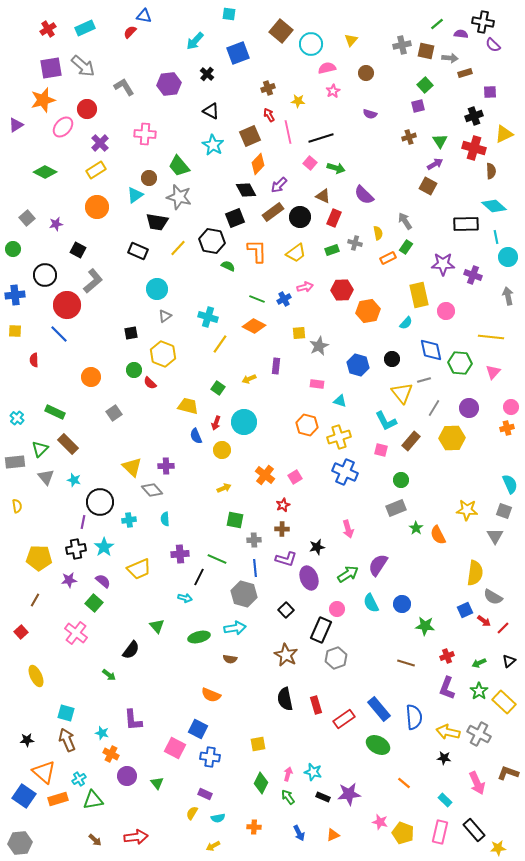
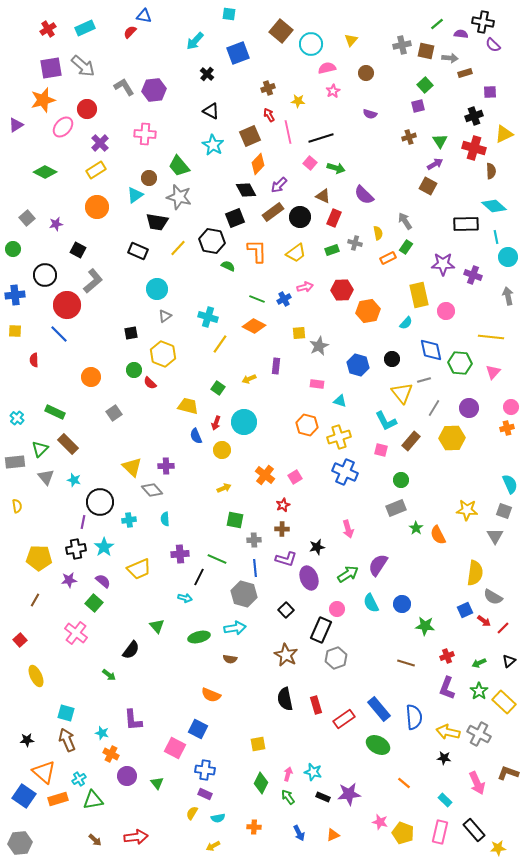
purple hexagon at (169, 84): moved 15 px left, 6 px down
red square at (21, 632): moved 1 px left, 8 px down
blue cross at (210, 757): moved 5 px left, 13 px down
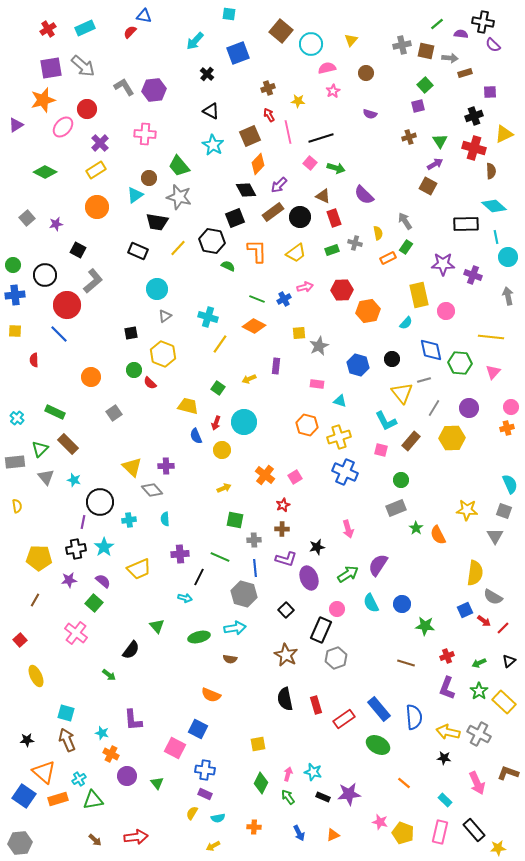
red rectangle at (334, 218): rotated 42 degrees counterclockwise
green circle at (13, 249): moved 16 px down
green line at (217, 559): moved 3 px right, 2 px up
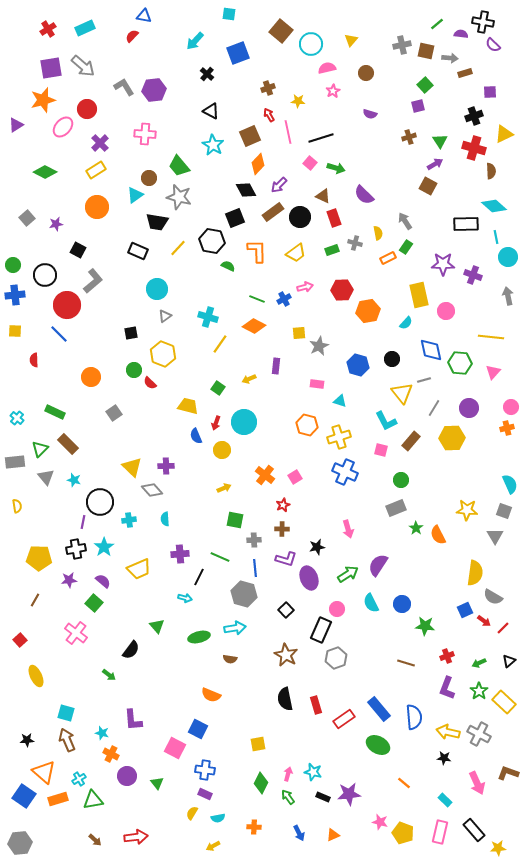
red semicircle at (130, 32): moved 2 px right, 4 px down
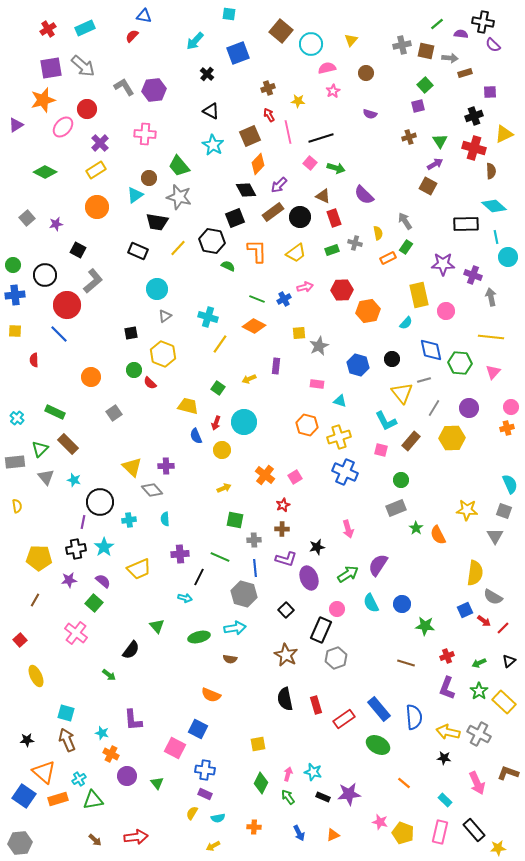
gray arrow at (508, 296): moved 17 px left, 1 px down
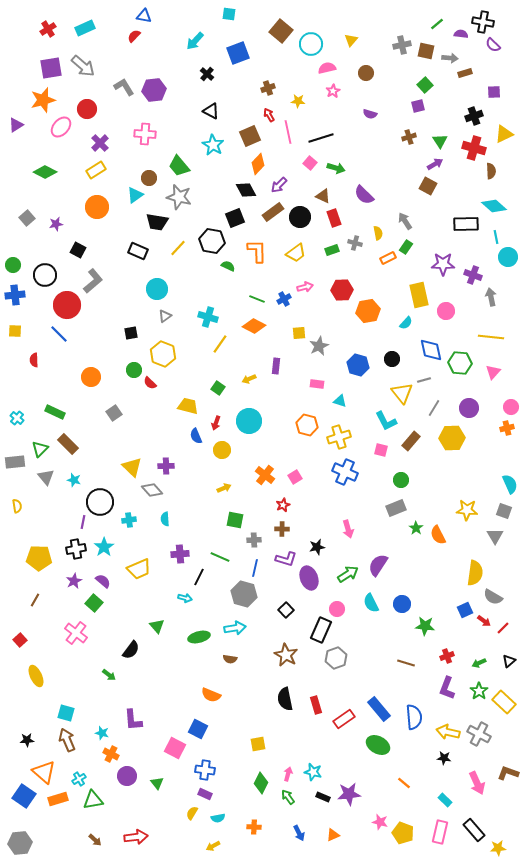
red semicircle at (132, 36): moved 2 px right
purple square at (490, 92): moved 4 px right
pink ellipse at (63, 127): moved 2 px left
cyan circle at (244, 422): moved 5 px right, 1 px up
blue line at (255, 568): rotated 18 degrees clockwise
purple star at (69, 580): moved 5 px right, 1 px down; rotated 21 degrees counterclockwise
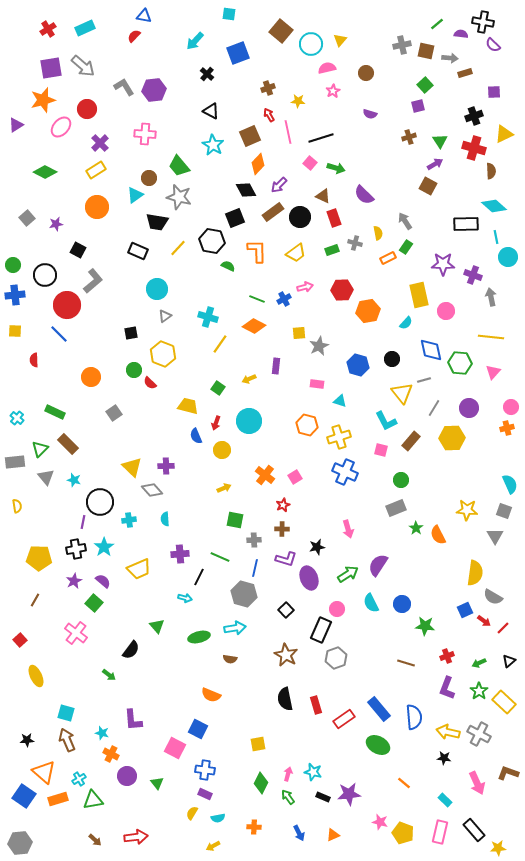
yellow triangle at (351, 40): moved 11 px left
